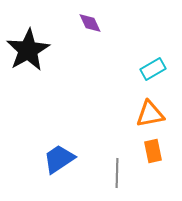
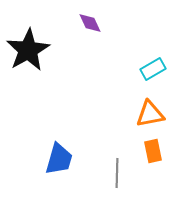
blue trapezoid: rotated 140 degrees clockwise
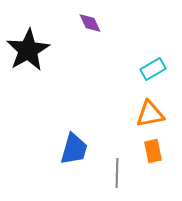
blue trapezoid: moved 15 px right, 10 px up
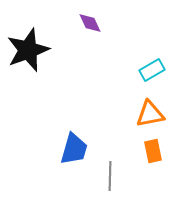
black star: rotated 9 degrees clockwise
cyan rectangle: moved 1 px left, 1 px down
gray line: moved 7 px left, 3 px down
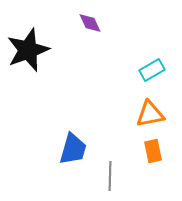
blue trapezoid: moved 1 px left
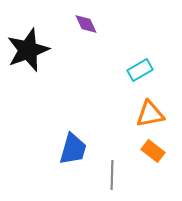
purple diamond: moved 4 px left, 1 px down
cyan rectangle: moved 12 px left
orange rectangle: rotated 40 degrees counterclockwise
gray line: moved 2 px right, 1 px up
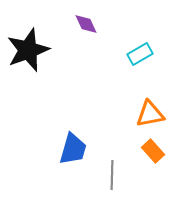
cyan rectangle: moved 16 px up
orange rectangle: rotated 10 degrees clockwise
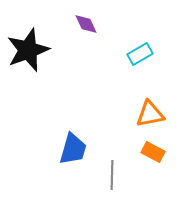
orange rectangle: moved 1 px down; rotated 20 degrees counterclockwise
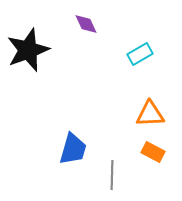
orange triangle: rotated 8 degrees clockwise
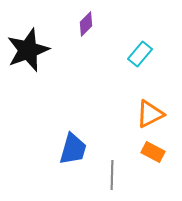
purple diamond: rotated 70 degrees clockwise
cyan rectangle: rotated 20 degrees counterclockwise
orange triangle: rotated 24 degrees counterclockwise
